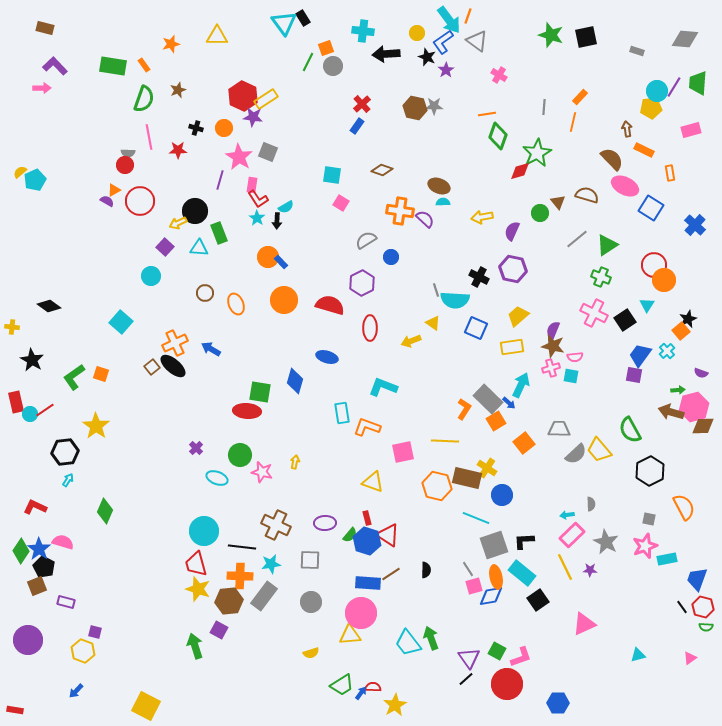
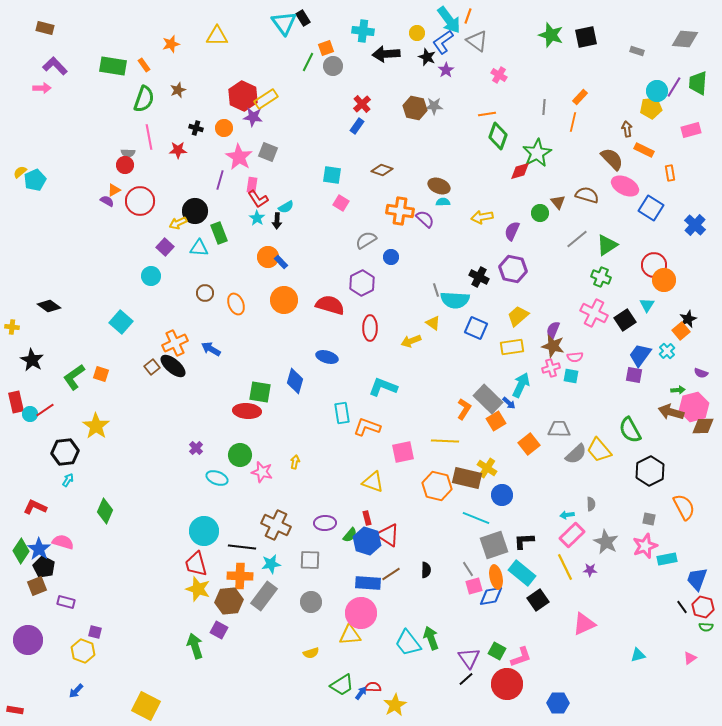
orange square at (524, 443): moved 5 px right, 1 px down
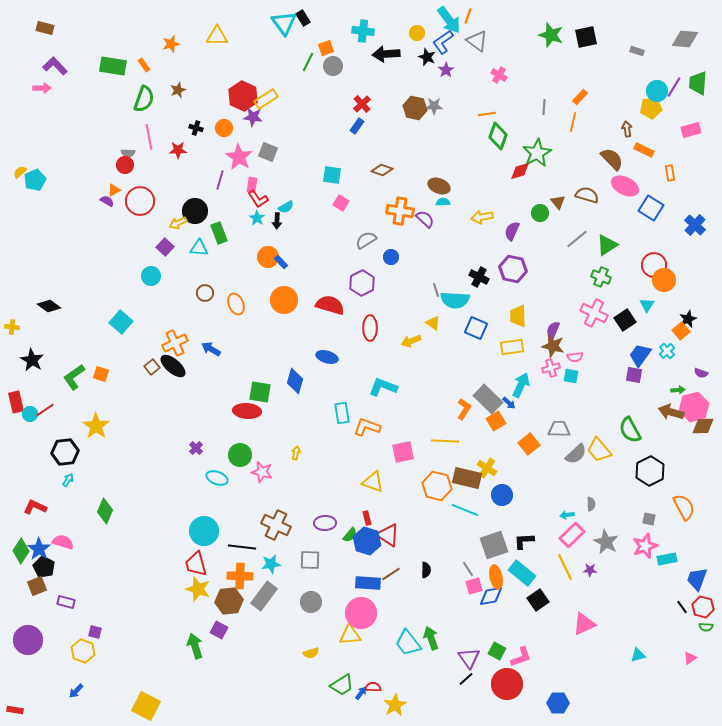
yellow trapezoid at (518, 316): rotated 50 degrees counterclockwise
yellow arrow at (295, 462): moved 1 px right, 9 px up
cyan line at (476, 518): moved 11 px left, 8 px up
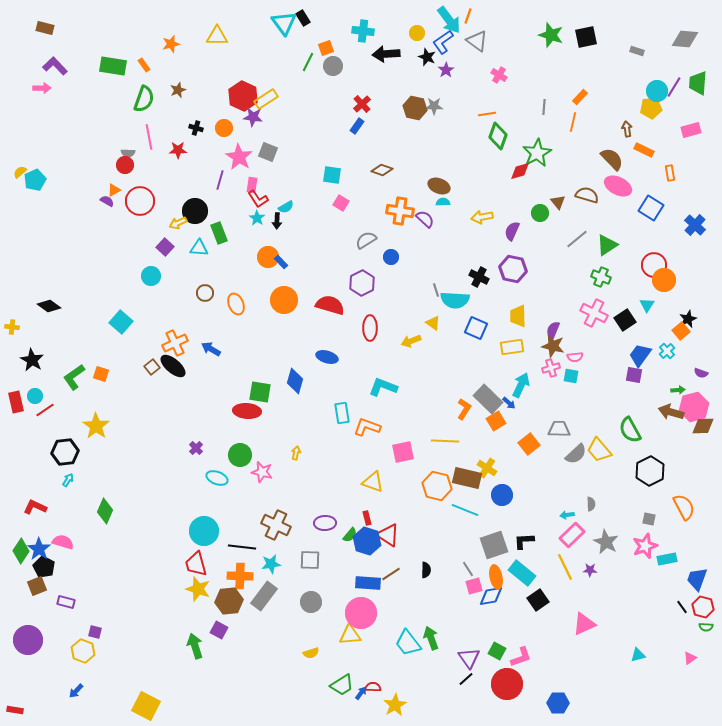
pink ellipse at (625, 186): moved 7 px left
cyan circle at (30, 414): moved 5 px right, 18 px up
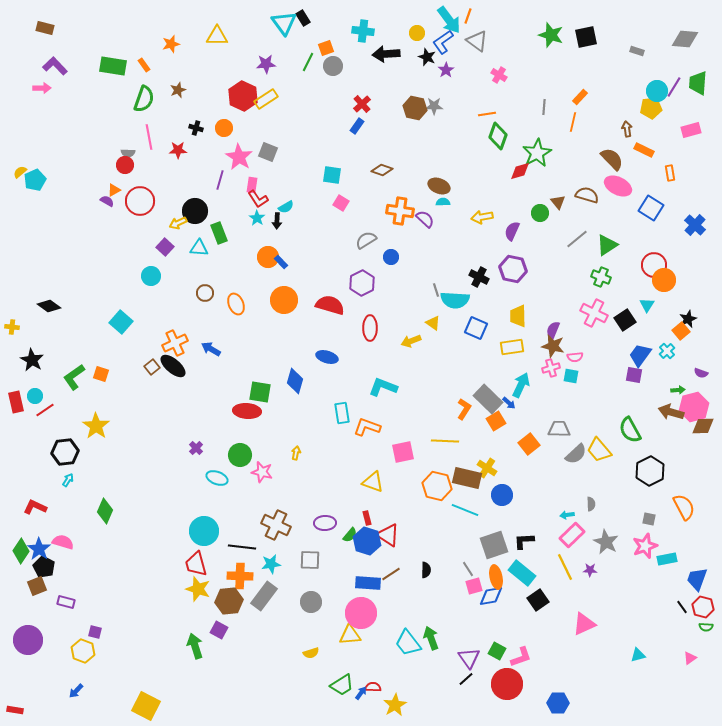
purple star at (253, 117): moved 13 px right, 53 px up; rotated 12 degrees counterclockwise
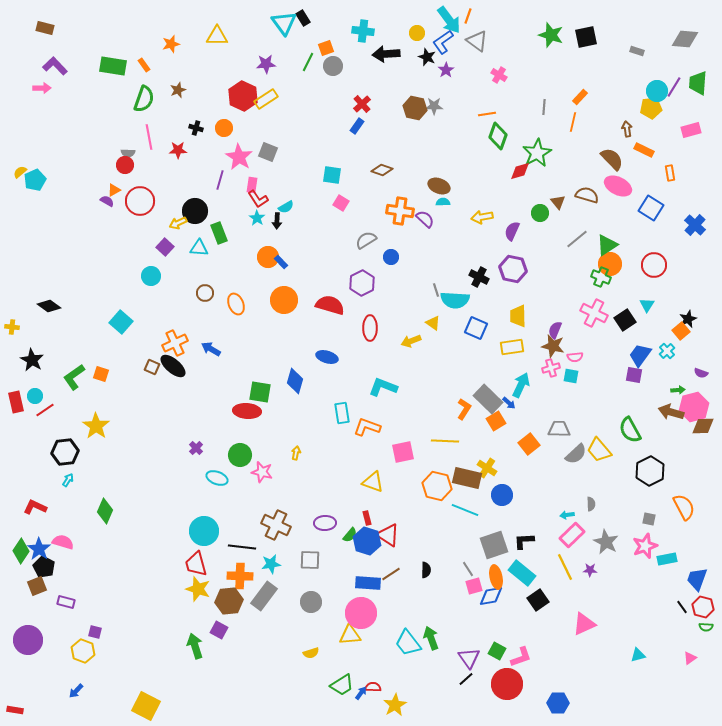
orange circle at (664, 280): moved 54 px left, 16 px up
purple semicircle at (553, 330): moved 2 px right
brown square at (152, 367): rotated 28 degrees counterclockwise
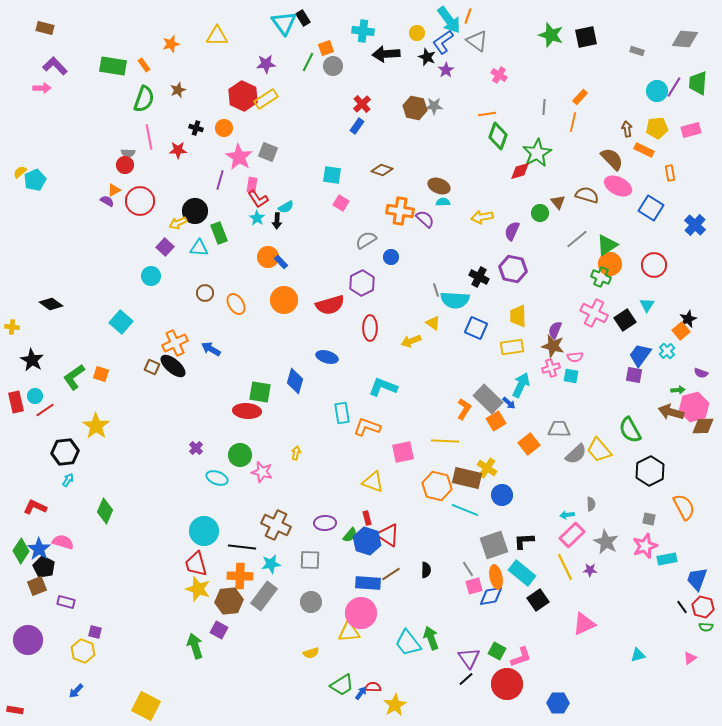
yellow pentagon at (651, 108): moved 6 px right, 20 px down
orange ellipse at (236, 304): rotated 10 degrees counterclockwise
red semicircle at (330, 305): rotated 148 degrees clockwise
black diamond at (49, 306): moved 2 px right, 2 px up
yellow triangle at (350, 635): moved 1 px left, 3 px up
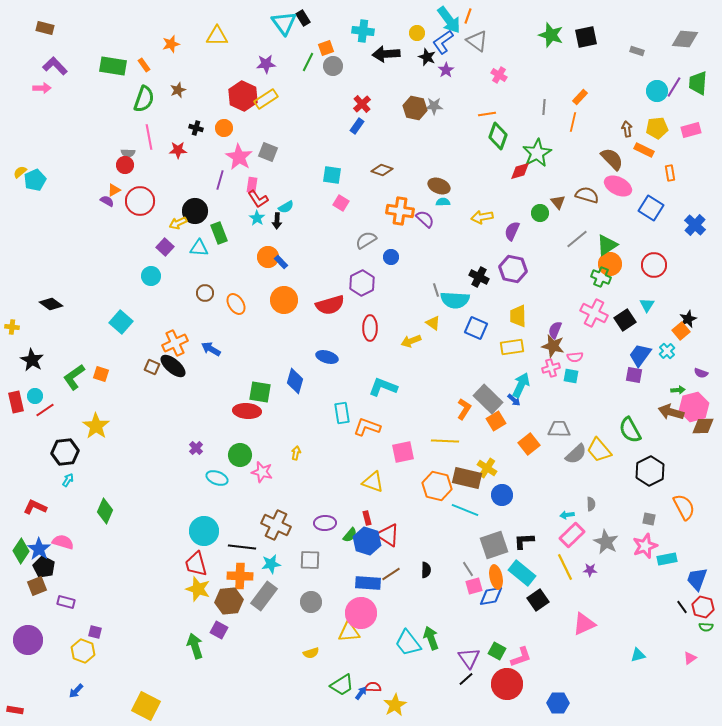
blue arrow at (509, 403): moved 5 px right, 3 px up
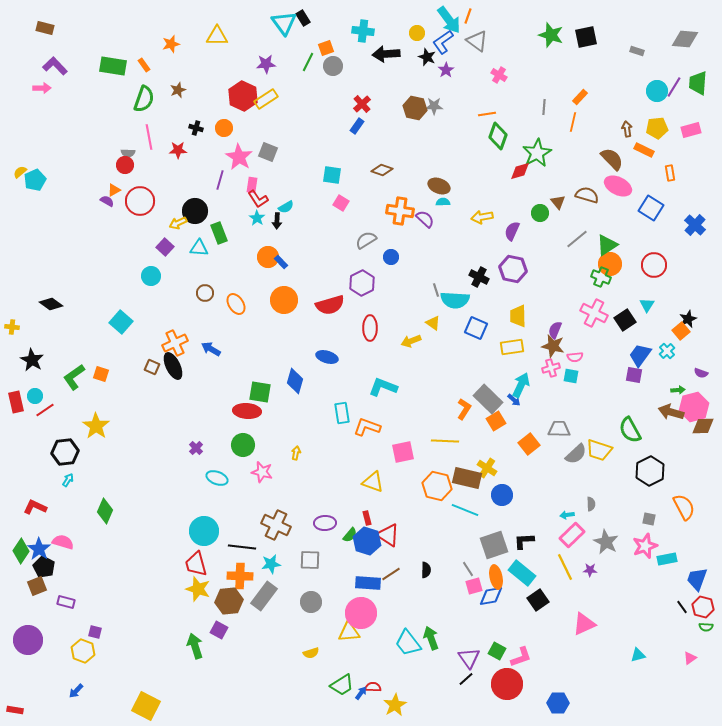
black ellipse at (173, 366): rotated 24 degrees clockwise
yellow trapezoid at (599, 450): rotated 32 degrees counterclockwise
green circle at (240, 455): moved 3 px right, 10 px up
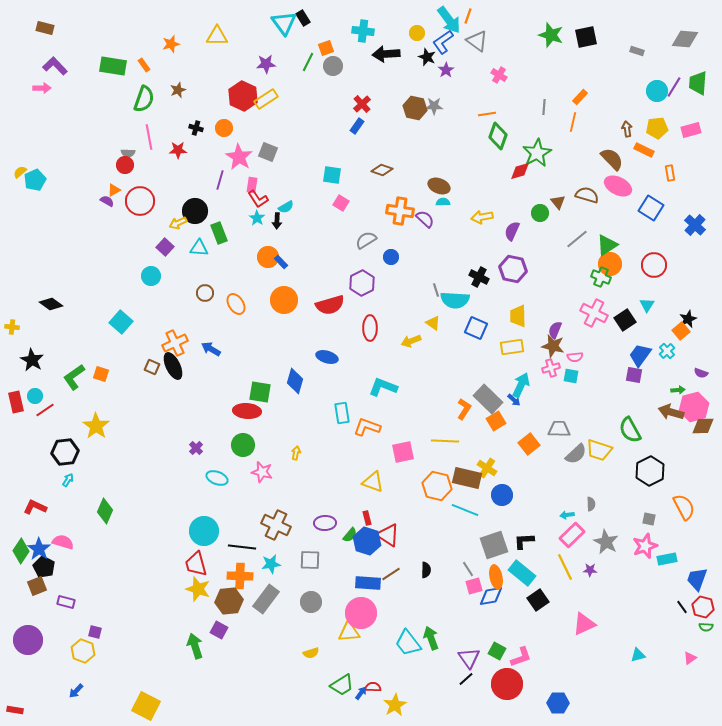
gray rectangle at (264, 596): moved 2 px right, 3 px down
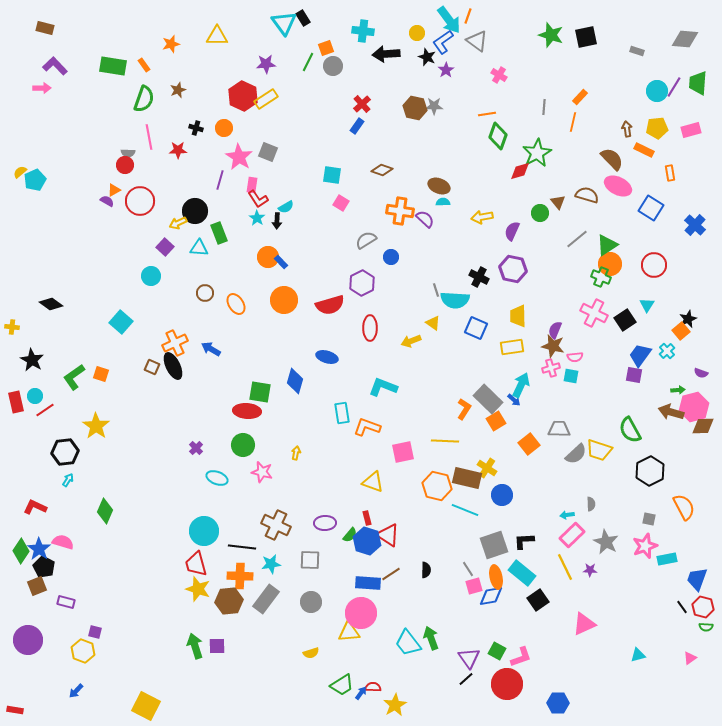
purple square at (219, 630): moved 2 px left, 16 px down; rotated 30 degrees counterclockwise
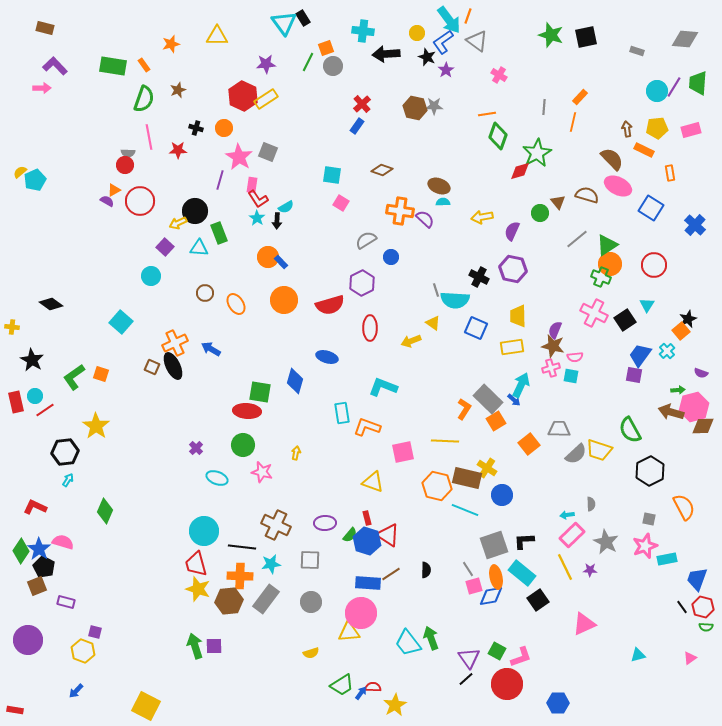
purple square at (217, 646): moved 3 px left
